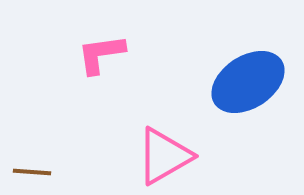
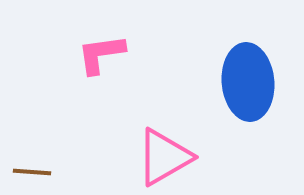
blue ellipse: rotated 62 degrees counterclockwise
pink triangle: moved 1 px down
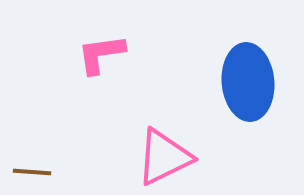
pink triangle: rotated 4 degrees clockwise
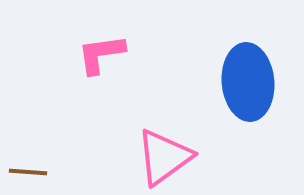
pink triangle: rotated 10 degrees counterclockwise
brown line: moved 4 px left
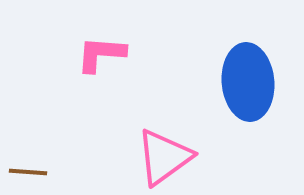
pink L-shape: rotated 12 degrees clockwise
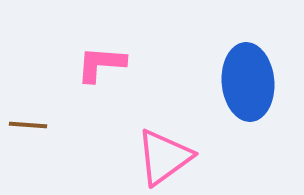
pink L-shape: moved 10 px down
brown line: moved 47 px up
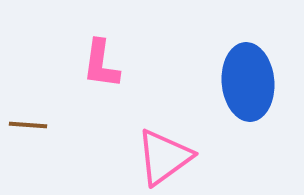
pink L-shape: rotated 86 degrees counterclockwise
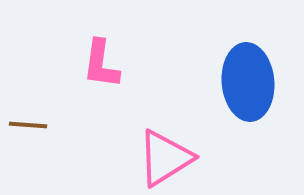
pink triangle: moved 1 px right, 1 px down; rotated 4 degrees clockwise
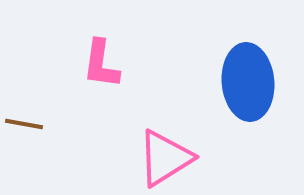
brown line: moved 4 px left, 1 px up; rotated 6 degrees clockwise
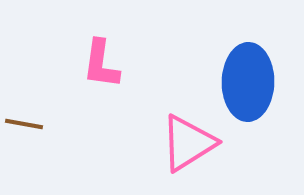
blue ellipse: rotated 6 degrees clockwise
pink triangle: moved 23 px right, 15 px up
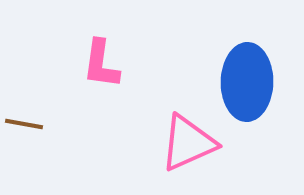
blue ellipse: moved 1 px left
pink triangle: rotated 8 degrees clockwise
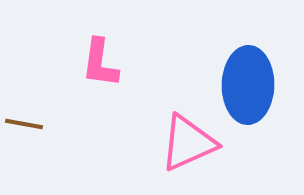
pink L-shape: moved 1 px left, 1 px up
blue ellipse: moved 1 px right, 3 px down
